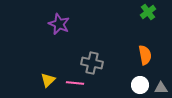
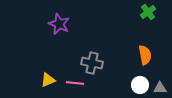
yellow triangle: rotated 21 degrees clockwise
gray triangle: moved 1 px left
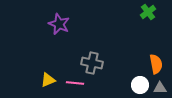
orange semicircle: moved 11 px right, 9 px down
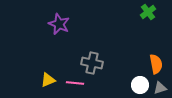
gray triangle: rotated 16 degrees counterclockwise
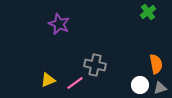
gray cross: moved 3 px right, 2 px down
pink line: rotated 42 degrees counterclockwise
